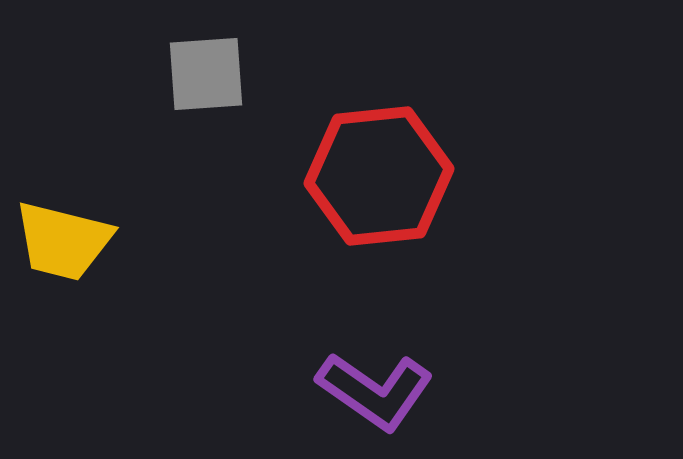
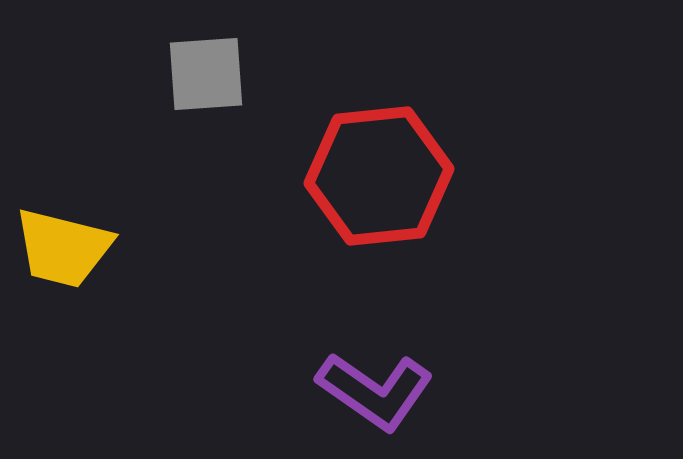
yellow trapezoid: moved 7 px down
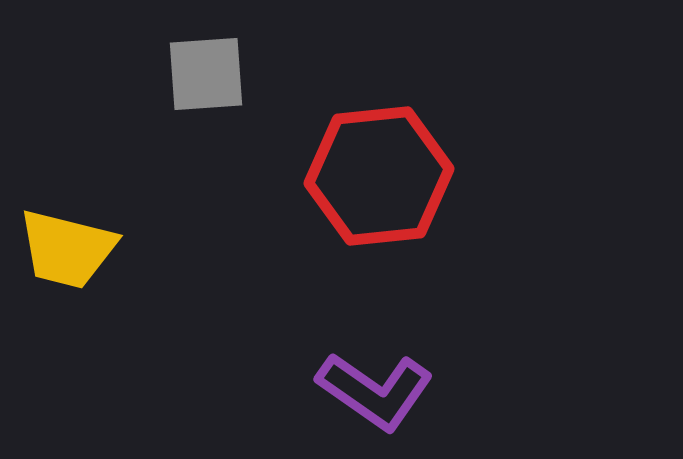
yellow trapezoid: moved 4 px right, 1 px down
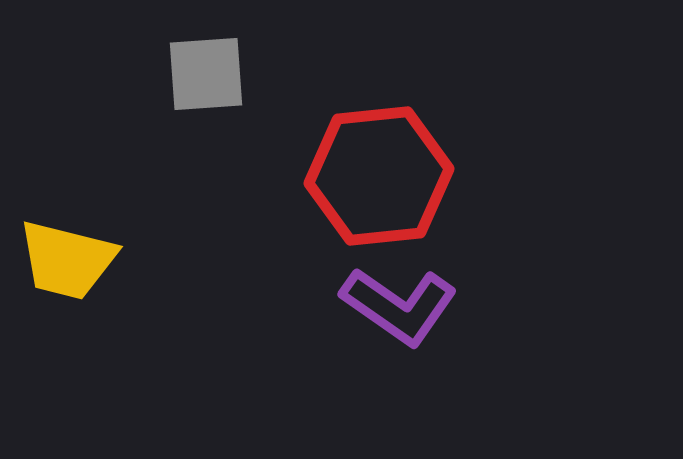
yellow trapezoid: moved 11 px down
purple L-shape: moved 24 px right, 85 px up
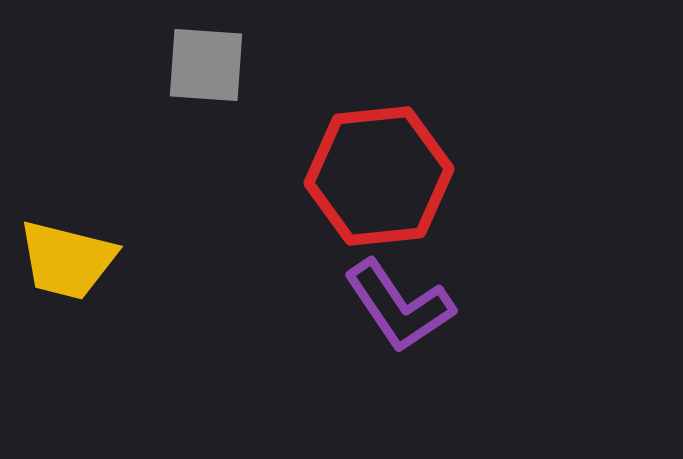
gray square: moved 9 px up; rotated 8 degrees clockwise
purple L-shape: rotated 21 degrees clockwise
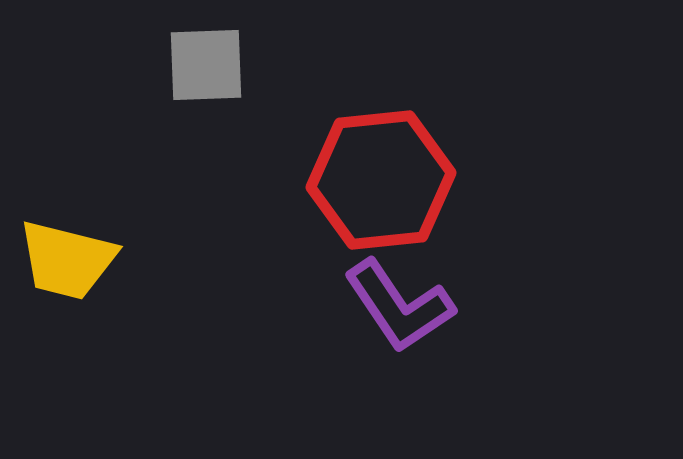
gray square: rotated 6 degrees counterclockwise
red hexagon: moved 2 px right, 4 px down
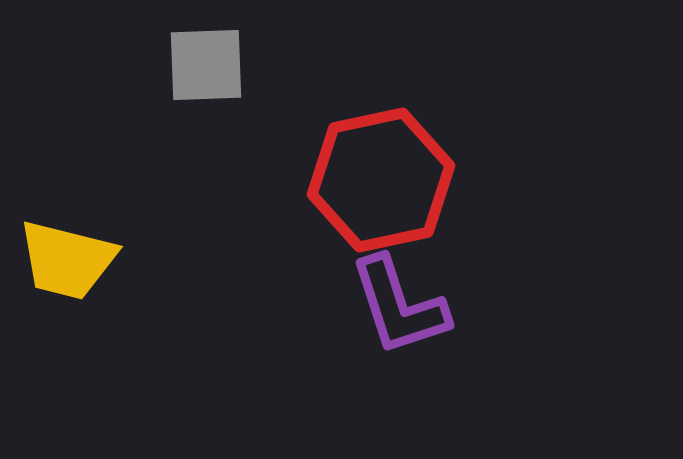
red hexagon: rotated 6 degrees counterclockwise
purple L-shape: rotated 16 degrees clockwise
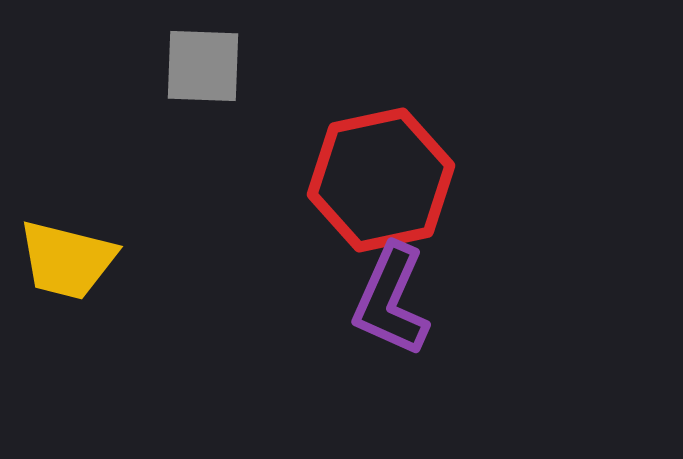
gray square: moved 3 px left, 1 px down; rotated 4 degrees clockwise
purple L-shape: moved 8 px left, 6 px up; rotated 42 degrees clockwise
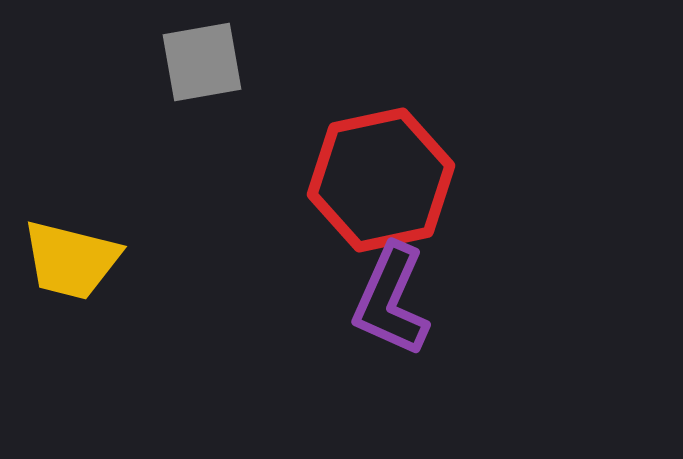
gray square: moved 1 px left, 4 px up; rotated 12 degrees counterclockwise
yellow trapezoid: moved 4 px right
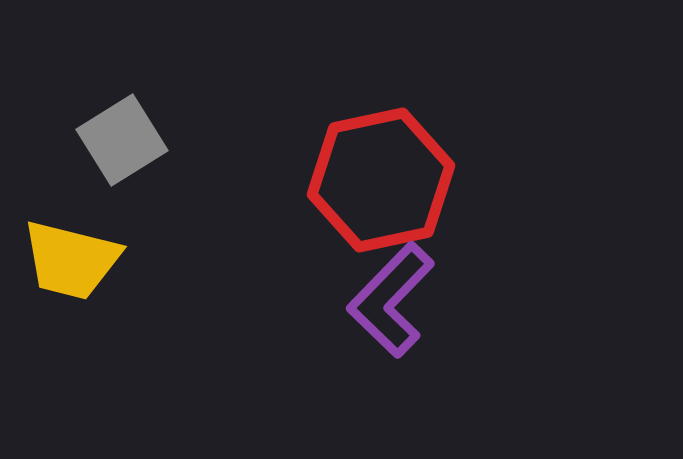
gray square: moved 80 px left, 78 px down; rotated 22 degrees counterclockwise
purple L-shape: rotated 20 degrees clockwise
